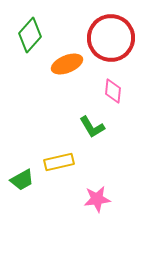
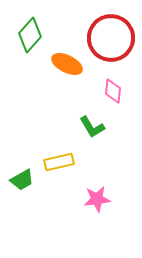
orange ellipse: rotated 48 degrees clockwise
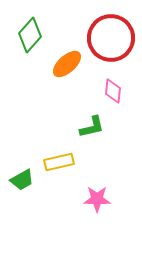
orange ellipse: rotated 68 degrees counterclockwise
green L-shape: rotated 72 degrees counterclockwise
pink star: rotated 8 degrees clockwise
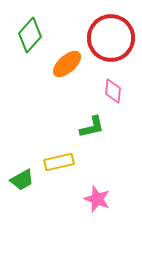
pink star: rotated 20 degrees clockwise
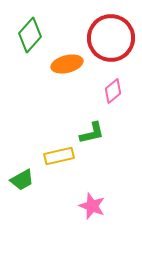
orange ellipse: rotated 28 degrees clockwise
pink diamond: rotated 45 degrees clockwise
green L-shape: moved 6 px down
yellow rectangle: moved 6 px up
pink star: moved 5 px left, 7 px down
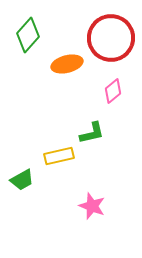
green diamond: moved 2 px left
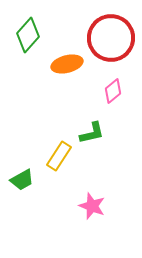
yellow rectangle: rotated 44 degrees counterclockwise
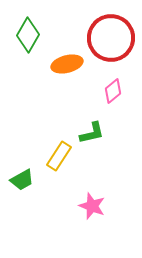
green diamond: rotated 12 degrees counterclockwise
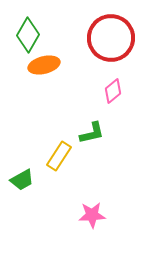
orange ellipse: moved 23 px left, 1 px down
pink star: moved 9 px down; rotated 24 degrees counterclockwise
